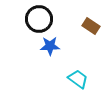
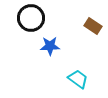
black circle: moved 8 px left, 1 px up
brown rectangle: moved 2 px right
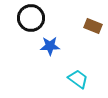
brown rectangle: rotated 12 degrees counterclockwise
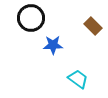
brown rectangle: rotated 24 degrees clockwise
blue star: moved 3 px right, 1 px up
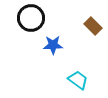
cyan trapezoid: moved 1 px down
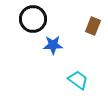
black circle: moved 2 px right, 1 px down
brown rectangle: rotated 66 degrees clockwise
